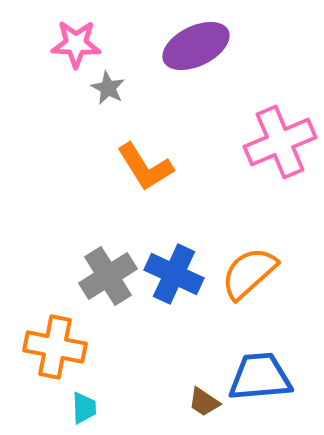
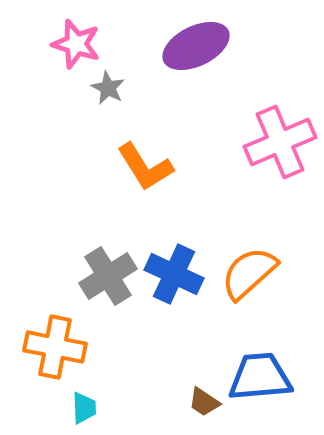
pink star: rotated 15 degrees clockwise
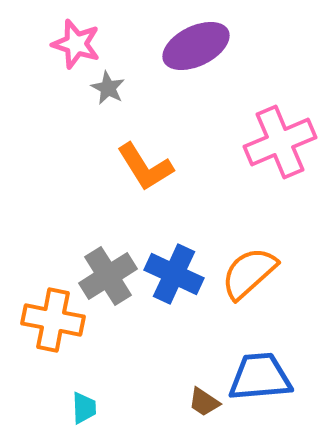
orange cross: moved 2 px left, 27 px up
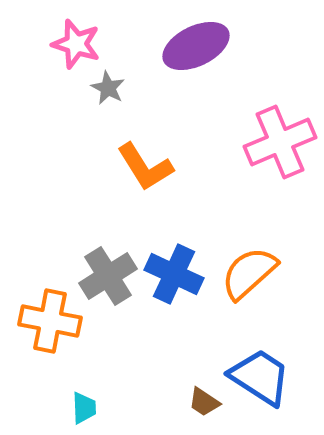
orange cross: moved 3 px left, 1 px down
blue trapezoid: rotated 38 degrees clockwise
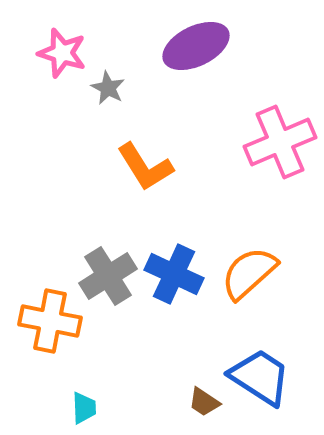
pink star: moved 14 px left, 9 px down
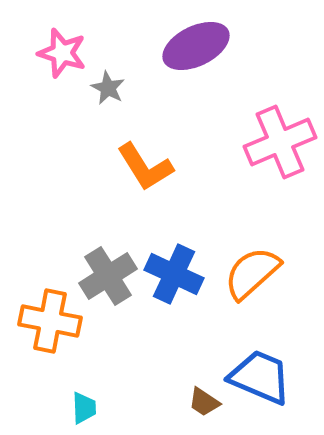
orange semicircle: moved 3 px right
blue trapezoid: rotated 10 degrees counterclockwise
